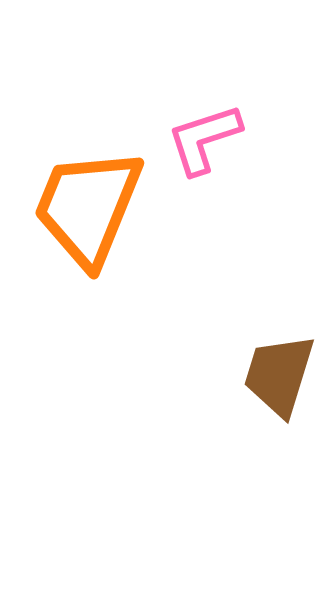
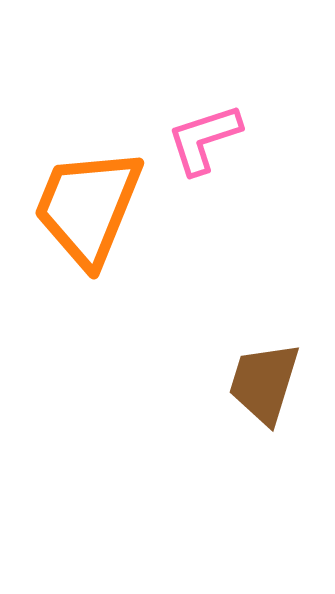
brown trapezoid: moved 15 px left, 8 px down
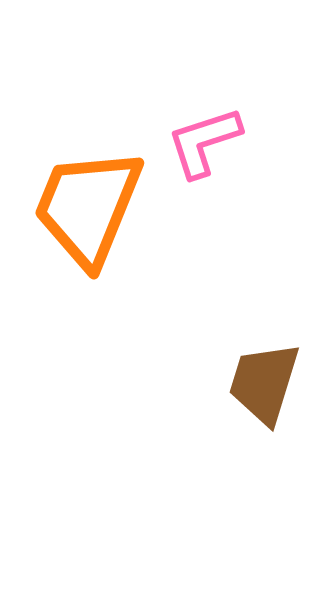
pink L-shape: moved 3 px down
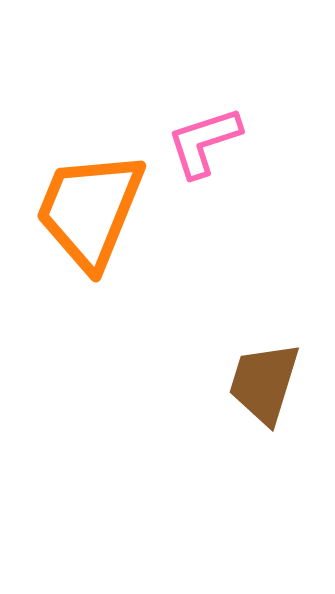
orange trapezoid: moved 2 px right, 3 px down
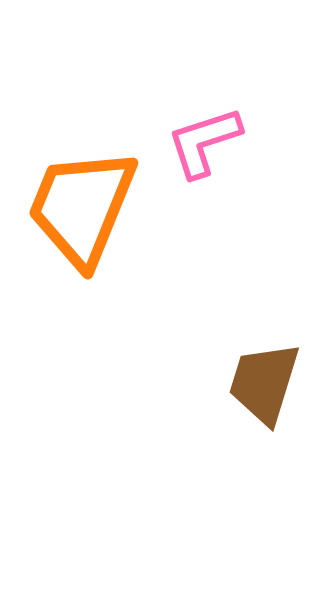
orange trapezoid: moved 8 px left, 3 px up
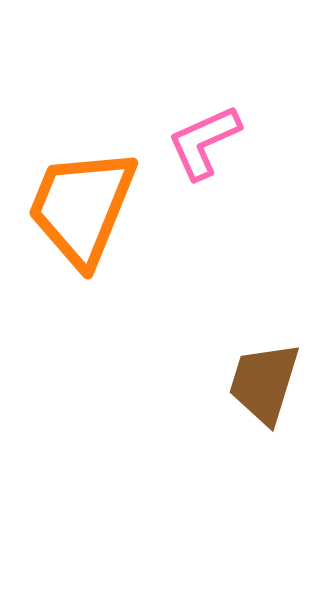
pink L-shape: rotated 6 degrees counterclockwise
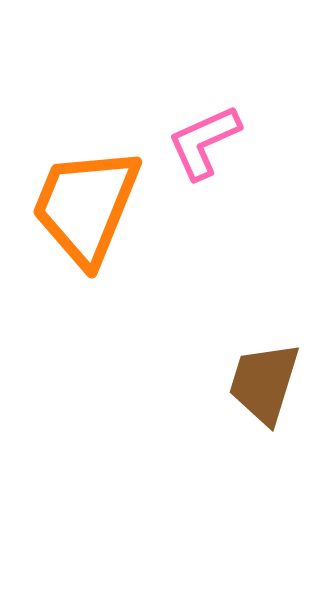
orange trapezoid: moved 4 px right, 1 px up
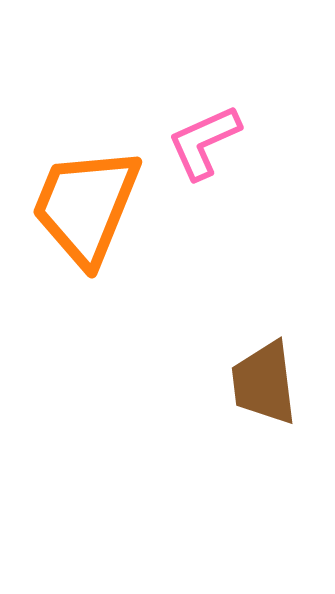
brown trapezoid: rotated 24 degrees counterclockwise
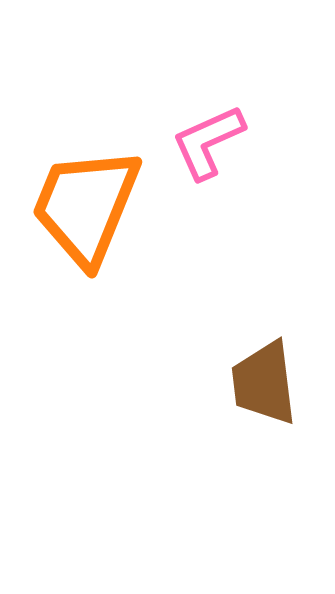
pink L-shape: moved 4 px right
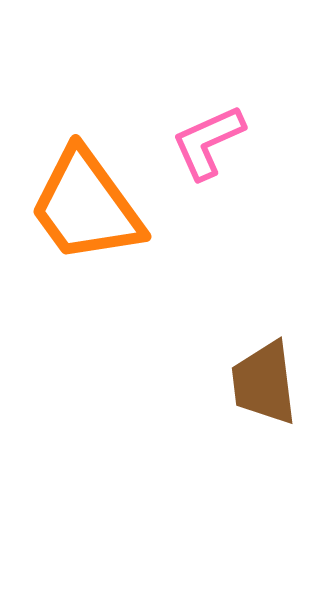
orange trapezoid: rotated 58 degrees counterclockwise
